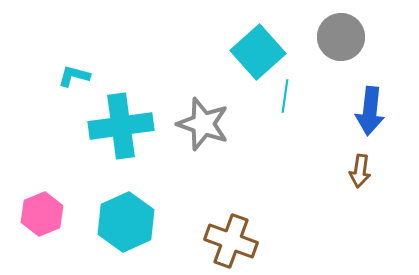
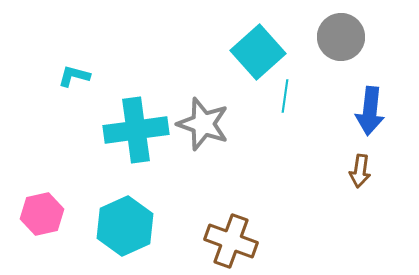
cyan cross: moved 15 px right, 4 px down
pink hexagon: rotated 9 degrees clockwise
cyan hexagon: moved 1 px left, 4 px down
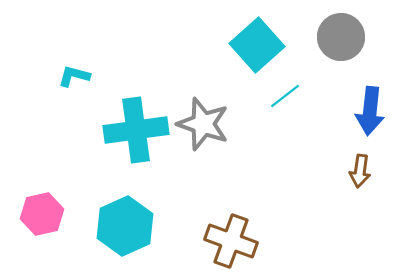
cyan square: moved 1 px left, 7 px up
cyan line: rotated 44 degrees clockwise
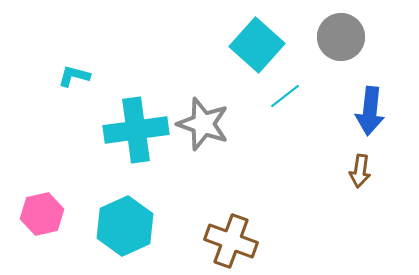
cyan square: rotated 6 degrees counterclockwise
